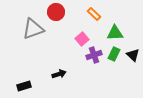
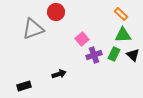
orange rectangle: moved 27 px right
green triangle: moved 8 px right, 2 px down
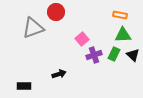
orange rectangle: moved 1 px left, 1 px down; rotated 32 degrees counterclockwise
gray triangle: moved 1 px up
black rectangle: rotated 16 degrees clockwise
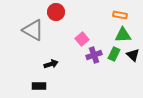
gray triangle: moved 2 px down; rotated 50 degrees clockwise
black arrow: moved 8 px left, 10 px up
black rectangle: moved 15 px right
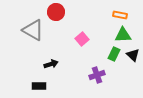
purple cross: moved 3 px right, 20 px down
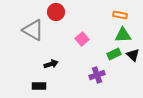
green rectangle: rotated 40 degrees clockwise
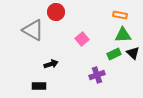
black triangle: moved 2 px up
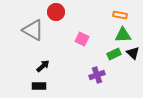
pink square: rotated 24 degrees counterclockwise
black arrow: moved 8 px left, 2 px down; rotated 24 degrees counterclockwise
